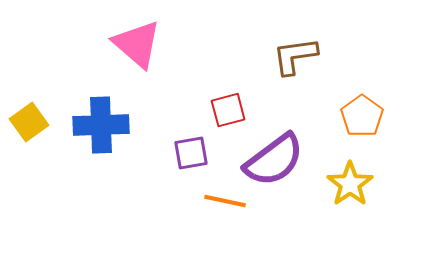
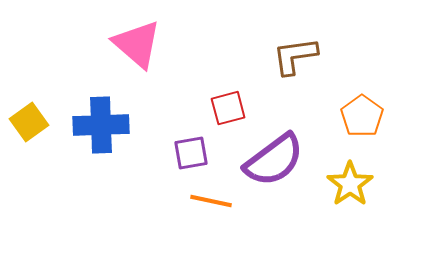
red square: moved 2 px up
orange line: moved 14 px left
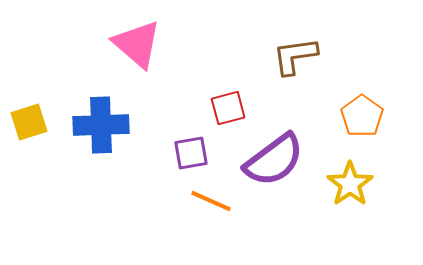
yellow square: rotated 18 degrees clockwise
orange line: rotated 12 degrees clockwise
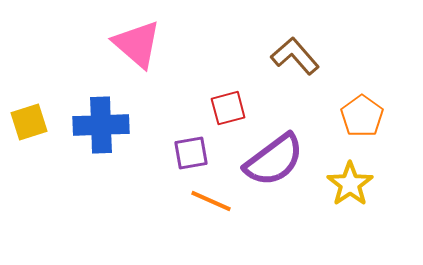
brown L-shape: rotated 57 degrees clockwise
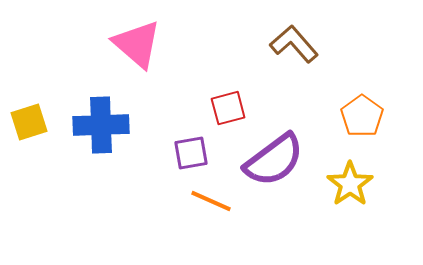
brown L-shape: moved 1 px left, 12 px up
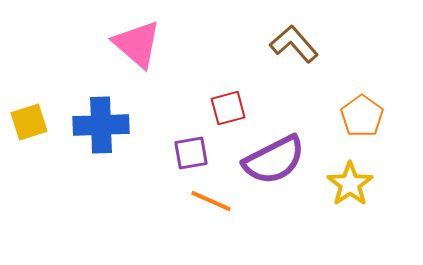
purple semicircle: rotated 10 degrees clockwise
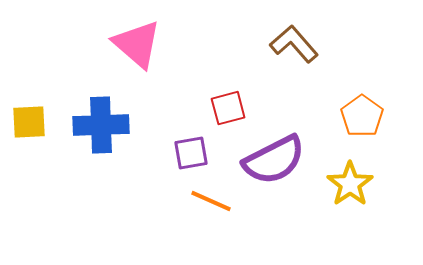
yellow square: rotated 15 degrees clockwise
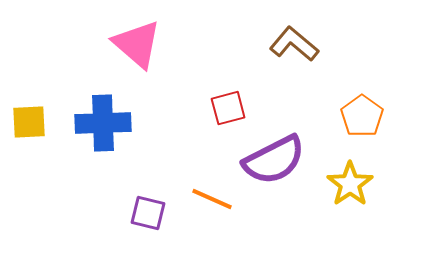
brown L-shape: rotated 9 degrees counterclockwise
blue cross: moved 2 px right, 2 px up
purple square: moved 43 px left, 60 px down; rotated 24 degrees clockwise
orange line: moved 1 px right, 2 px up
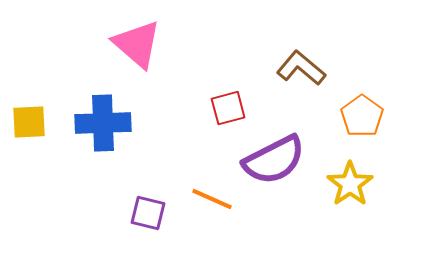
brown L-shape: moved 7 px right, 24 px down
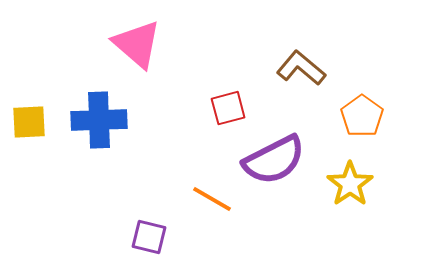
blue cross: moved 4 px left, 3 px up
orange line: rotated 6 degrees clockwise
purple square: moved 1 px right, 24 px down
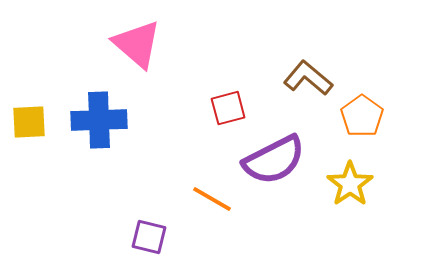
brown L-shape: moved 7 px right, 10 px down
